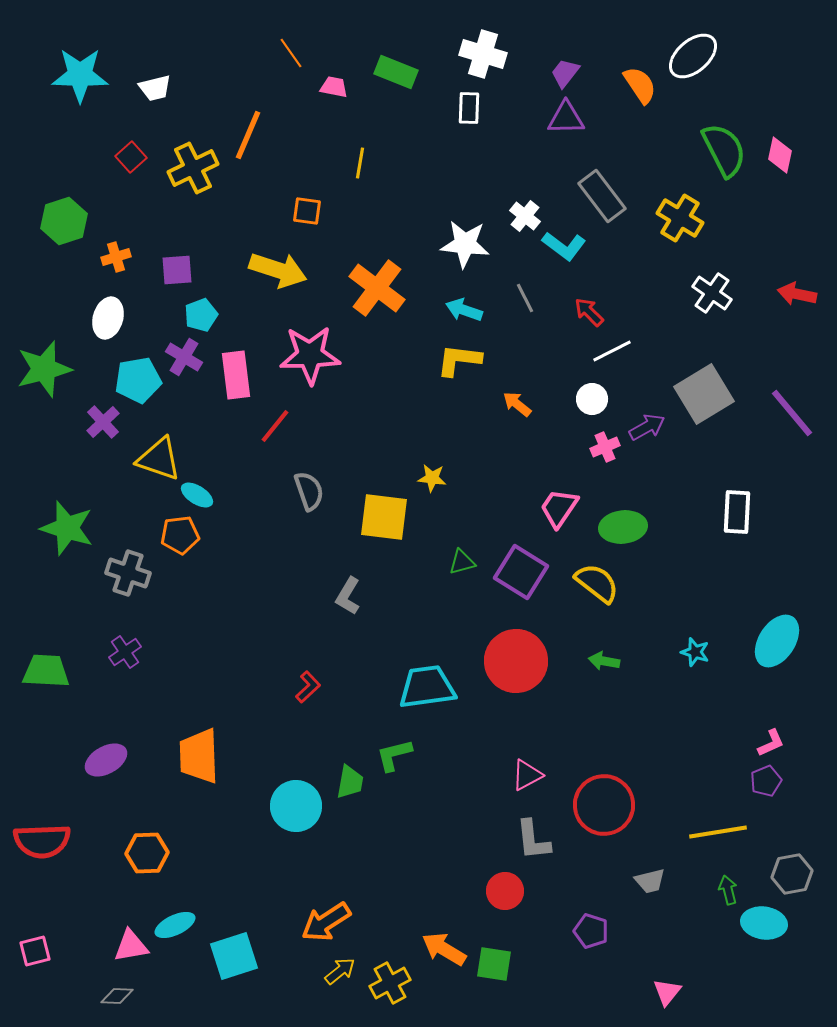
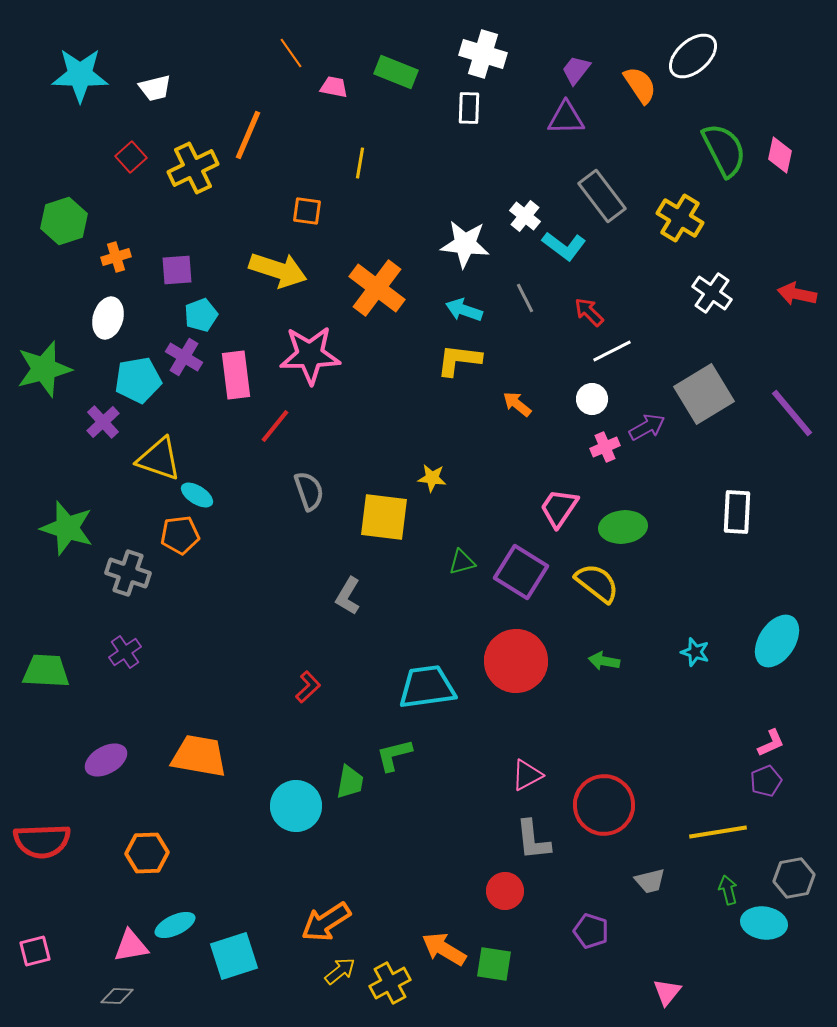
purple trapezoid at (565, 73): moved 11 px right, 3 px up
orange trapezoid at (199, 756): rotated 102 degrees clockwise
gray hexagon at (792, 874): moved 2 px right, 4 px down
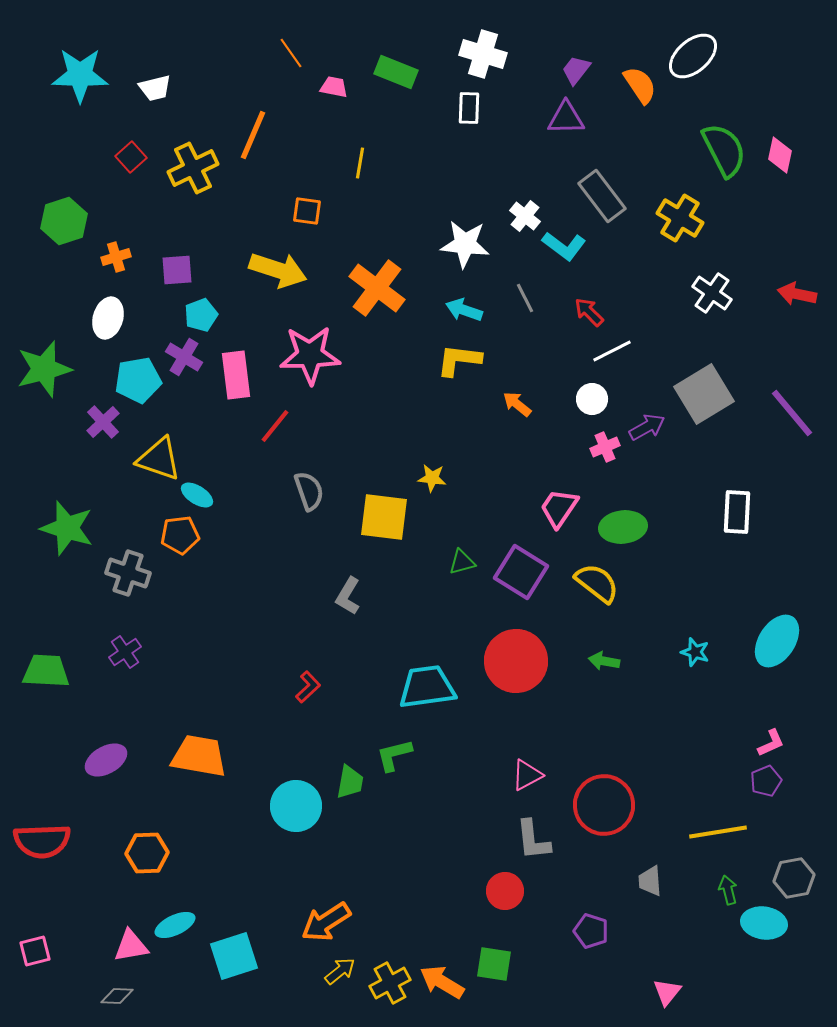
orange line at (248, 135): moved 5 px right
gray trapezoid at (650, 881): rotated 100 degrees clockwise
orange arrow at (444, 949): moved 2 px left, 33 px down
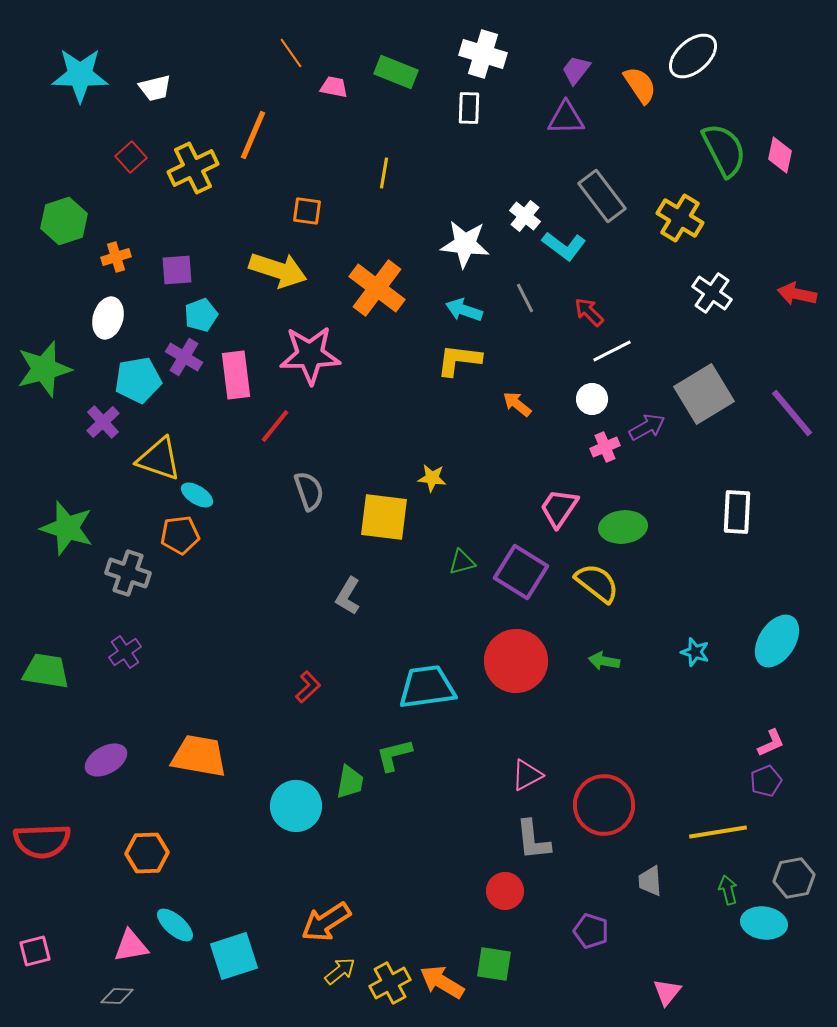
yellow line at (360, 163): moved 24 px right, 10 px down
green trapezoid at (46, 671): rotated 6 degrees clockwise
cyan ellipse at (175, 925): rotated 66 degrees clockwise
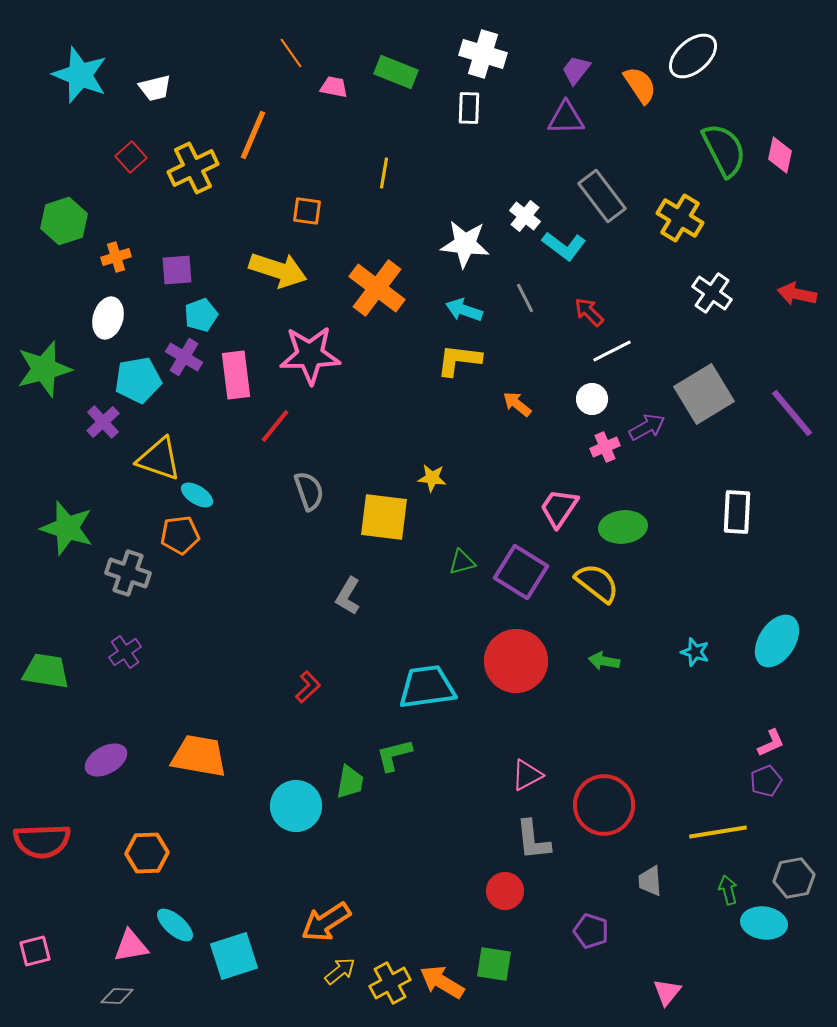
cyan star at (80, 75): rotated 20 degrees clockwise
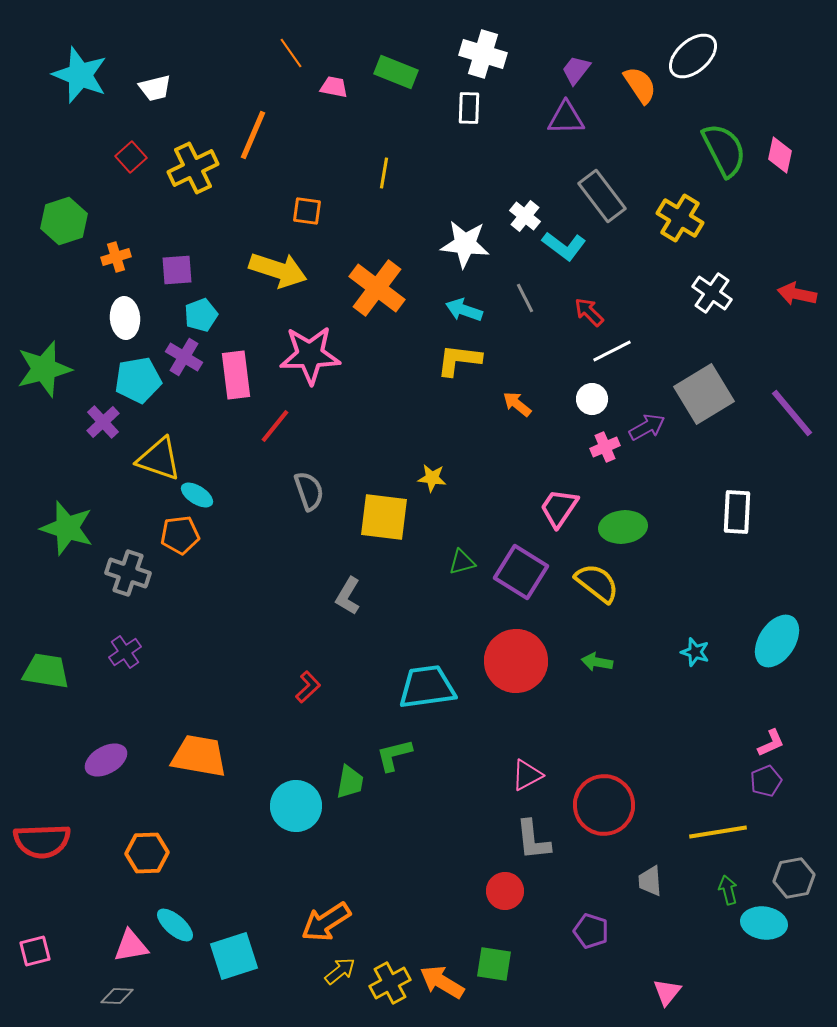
white ellipse at (108, 318): moved 17 px right; rotated 21 degrees counterclockwise
green arrow at (604, 661): moved 7 px left, 1 px down
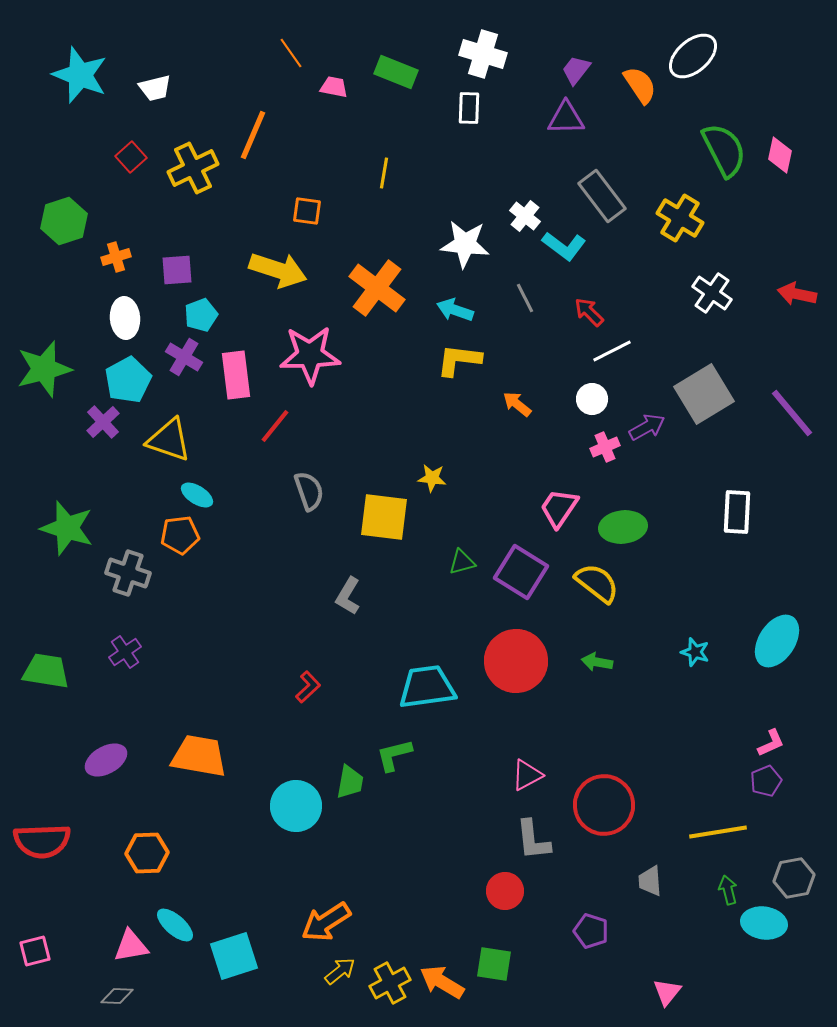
cyan arrow at (464, 310): moved 9 px left
cyan pentagon at (138, 380): moved 10 px left; rotated 18 degrees counterclockwise
yellow triangle at (159, 459): moved 10 px right, 19 px up
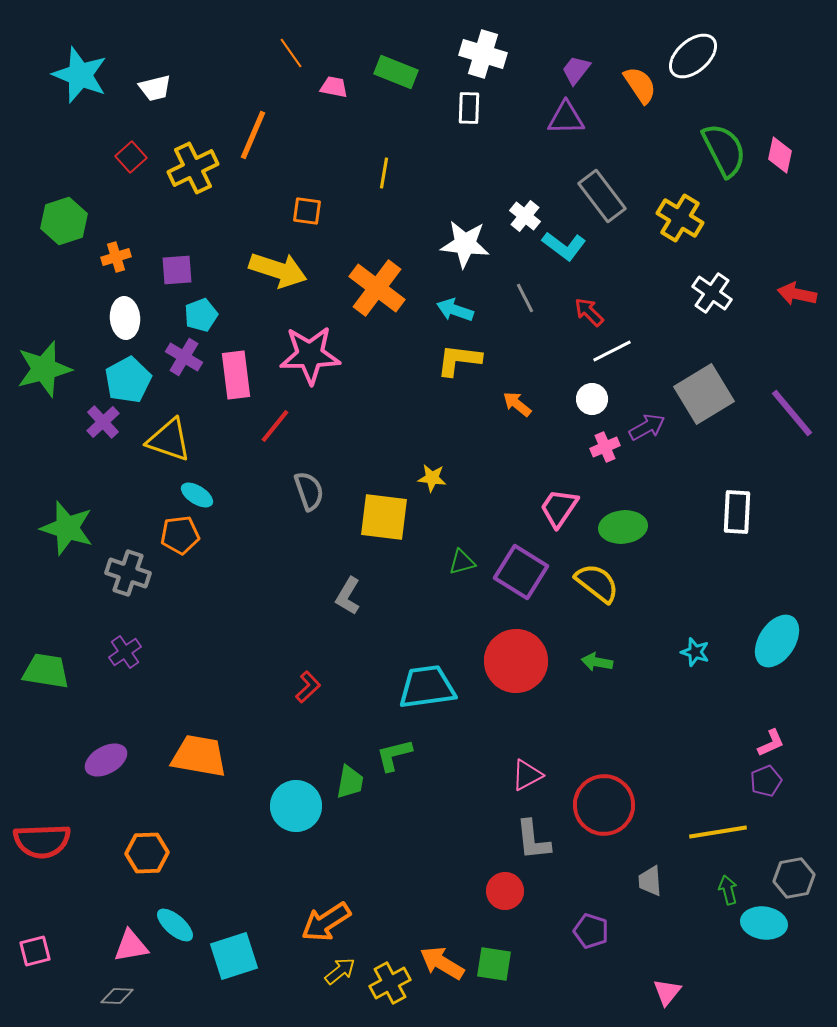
orange arrow at (442, 982): moved 19 px up
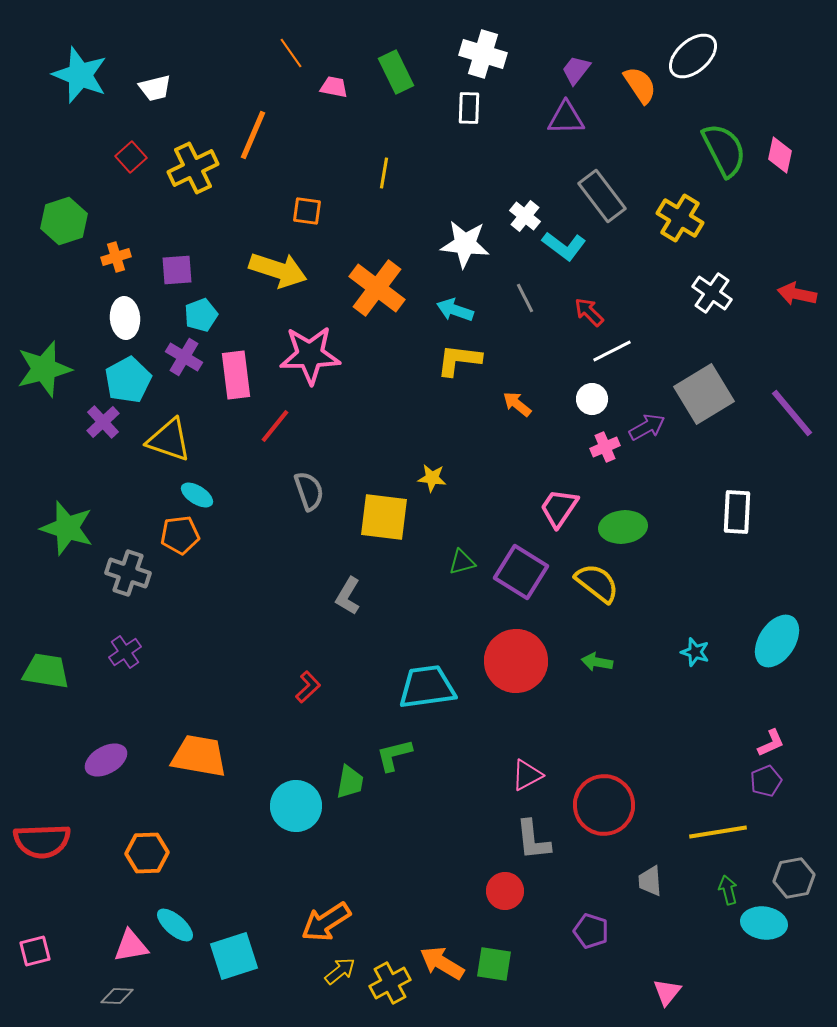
green rectangle at (396, 72): rotated 42 degrees clockwise
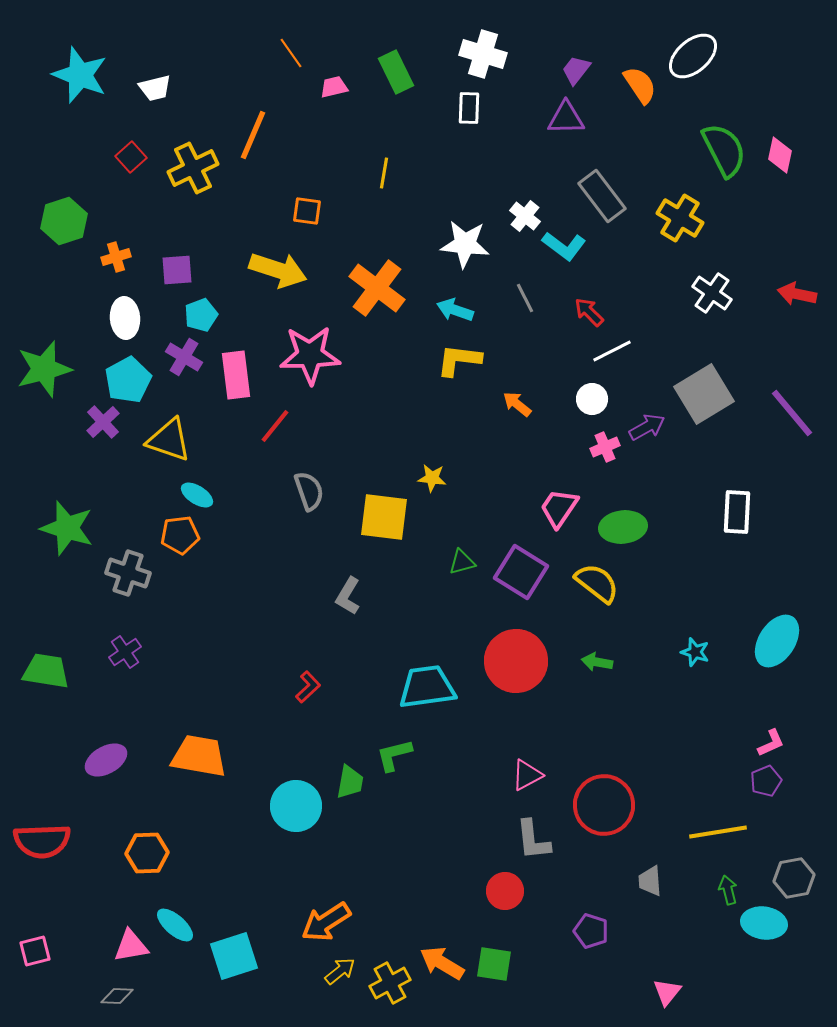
pink trapezoid at (334, 87): rotated 24 degrees counterclockwise
